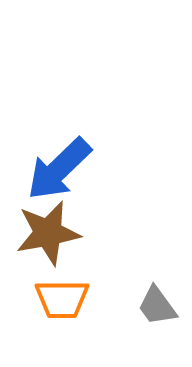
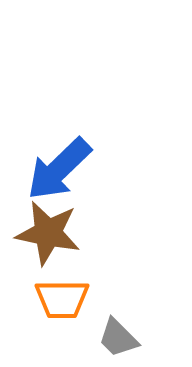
brown star: rotated 22 degrees clockwise
gray trapezoid: moved 39 px left, 32 px down; rotated 9 degrees counterclockwise
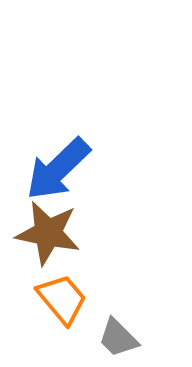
blue arrow: moved 1 px left
orange trapezoid: rotated 130 degrees counterclockwise
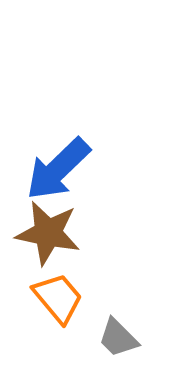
orange trapezoid: moved 4 px left, 1 px up
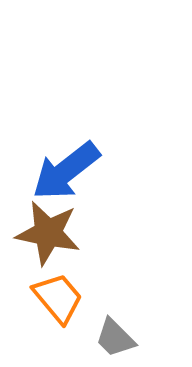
blue arrow: moved 8 px right, 2 px down; rotated 6 degrees clockwise
gray trapezoid: moved 3 px left
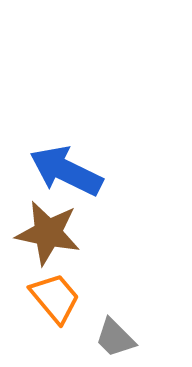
blue arrow: rotated 64 degrees clockwise
orange trapezoid: moved 3 px left
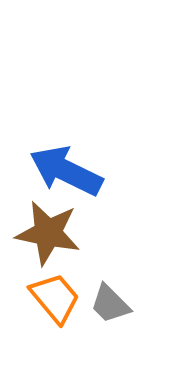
gray trapezoid: moved 5 px left, 34 px up
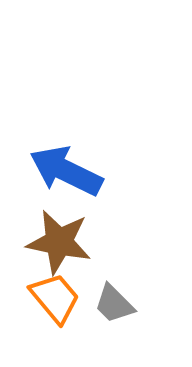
brown star: moved 11 px right, 9 px down
gray trapezoid: moved 4 px right
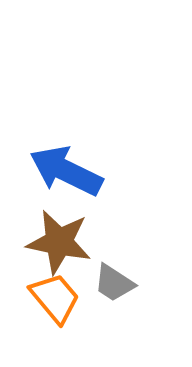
gray trapezoid: moved 21 px up; rotated 12 degrees counterclockwise
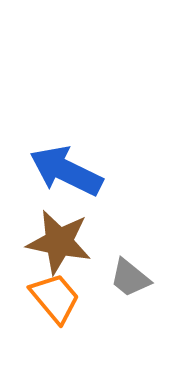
gray trapezoid: moved 16 px right, 5 px up; rotated 6 degrees clockwise
